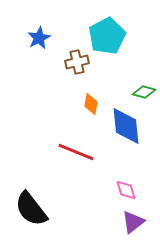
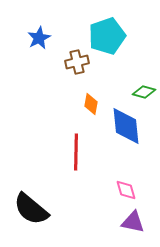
cyan pentagon: rotated 9 degrees clockwise
red line: rotated 69 degrees clockwise
black semicircle: rotated 12 degrees counterclockwise
purple triangle: rotated 50 degrees clockwise
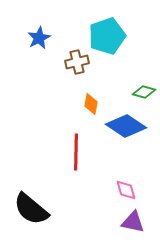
blue diamond: rotated 51 degrees counterclockwise
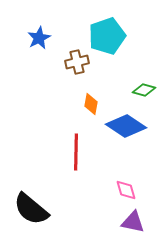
green diamond: moved 2 px up
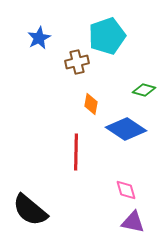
blue diamond: moved 3 px down
black semicircle: moved 1 px left, 1 px down
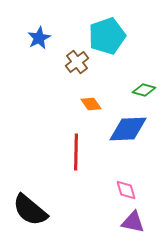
brown cross: rotated 25 degrees counterclockwise
orange diamond: rotated 45 degrees counterclockwise
blue diamond: moved 2 px right; rotated 36 degrees counterclockwise
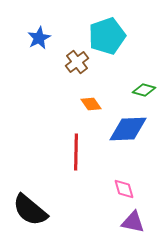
pink diamond: moved 2 px left, 1 px up
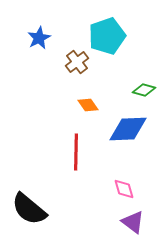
orange diamond: moved 3 px left, 1 px down
black semicircle: moved 1 px left, 1 px up
purple triangle: rotated 25 degrees clockwise
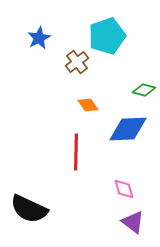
black semicircle: rotated 15 degrees counterclockwise
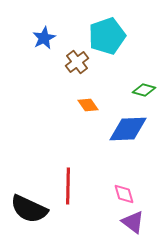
blue star: moved 5 px right
red line: moved 8 px left, 34 px down
pink diamond: moved 5 px down
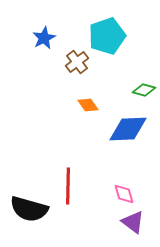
black semicircle: rotated 9 degrees counterclockwise
